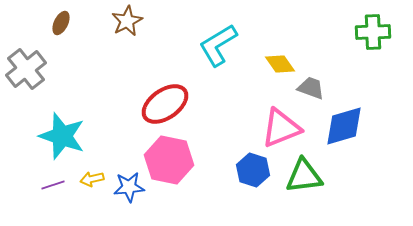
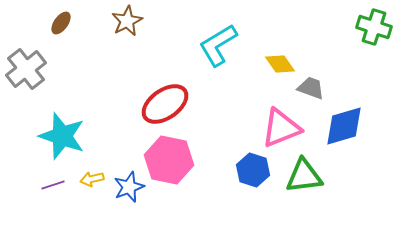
brown ellipse: rotated 10 degrees clockwise
green cross: moved 1 px right, 5 px up; rotated 20 degrees clockwise
blue star: rotated 16 degrees counterclockwise
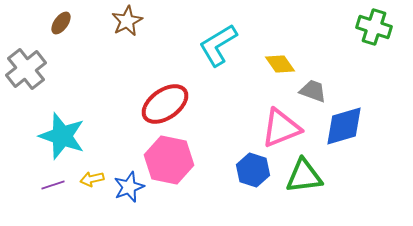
gray trapezoid: moved 2 px right, 3 px down
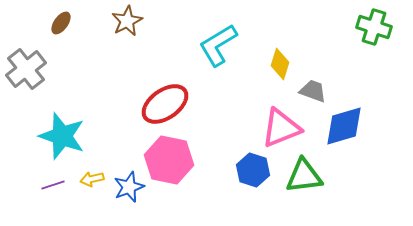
yellow diamond: rotated 52 degrees clockwise
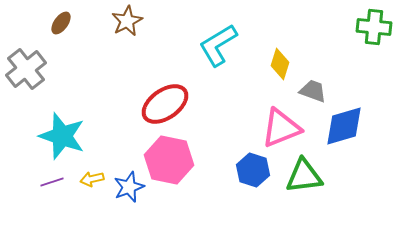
green cross: rotated 12 degrees counterclockwise
purple line: moved 1 px left, 3 px up
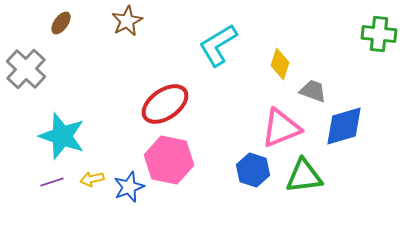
green cross: moved 5 px right, 7 px down
gray cross: rotated 9 degrees counterclockwise
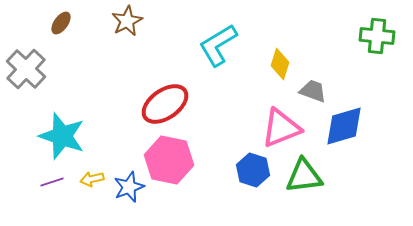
green cross: moved 2 px left, 2 px down
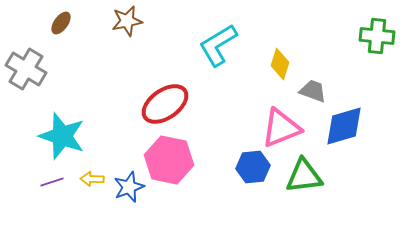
brown star: rotated 16 degrees clockwise
gray cross: rotated 12 degrees counterclockwise
blue hexagon: moved 3 px up; rotated 24 degrees counterclockwise
yellow arrow: rotated 15 degrees clockwise
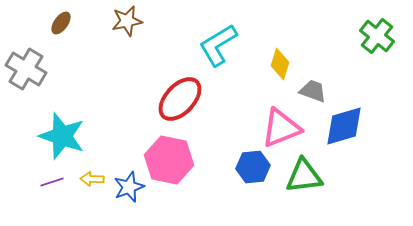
green cross: rotated 32 degrees clockwise
red ellipse: moved 15 px right, 5 px up; rotated 12 degrees counterclockwise
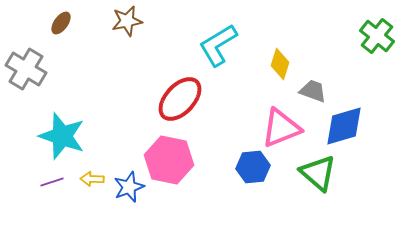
green triangle: moved 14 px right, 3 px up; rotated 48 degrees clockwise
